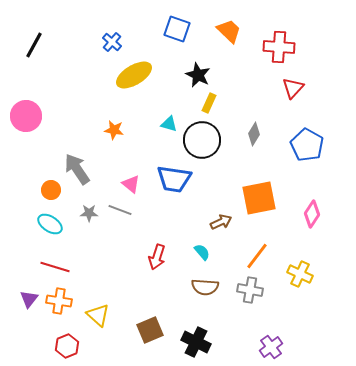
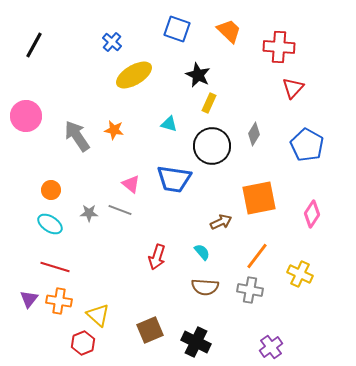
black circle: moved 10 px right, 6 px down
gray arrow: moved 33 px up
red hexagon: moved 16 px right, 3 px up
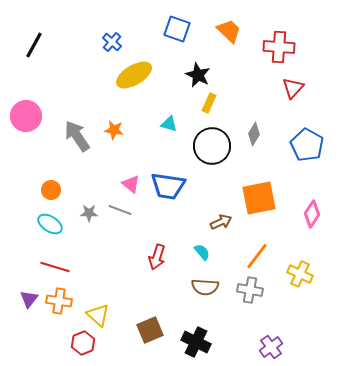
blue trapezoid: moved 6 px left, 7 px down
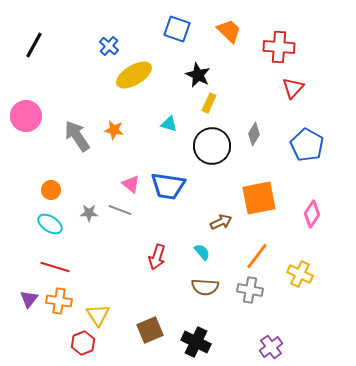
blue cross: moved 3 px left, 4 px down
yellow triangle: rotated 15 degrees clockwise
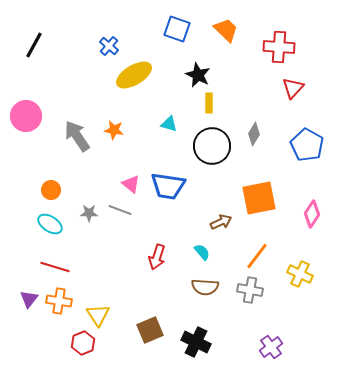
orange trapezoid: moved 3 px left, 1 px up
yellow rectangle: rotated 24 degrees counterclockwise
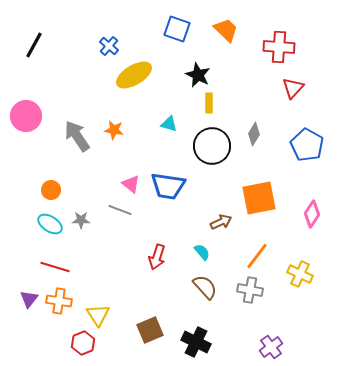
gray star: moved 8 px left, 7 px down
brown semicircle: rotated 136 degrees counterclockwise
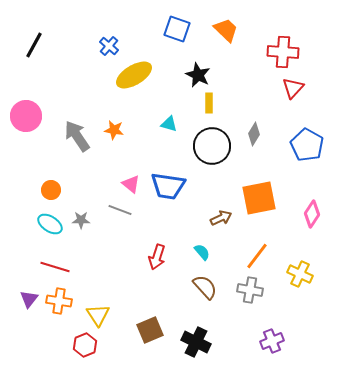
red cross: moved 4 px right, 5 px down
brown arrow: moved 4 px up
red hexagon: moved 2 px right, 2 px down
purple cross: moved 1 px right, 6 px up; rotated 15 degrees clockwise
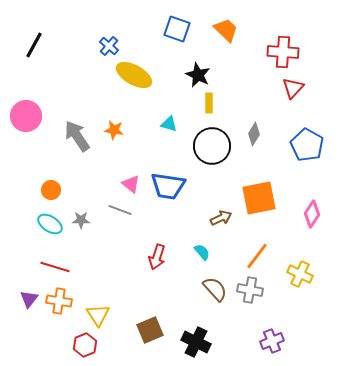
yellow ellipse: rotated 60 degrees clockwise
brown semicircle: moved 10 px right, 2 px down
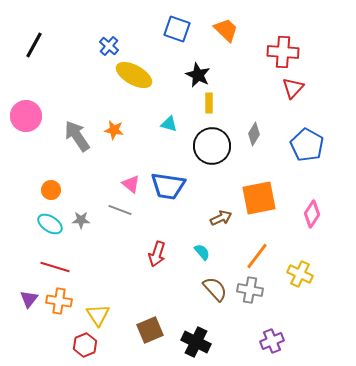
red arrow: moved 3 px up
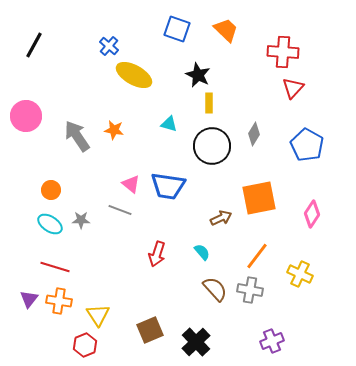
black cross: rotated 20 degrees clockwise
